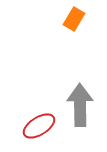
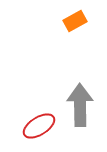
orange rectangle: moved 1 px right, 2 px down; rotated 30 degrees clockwise
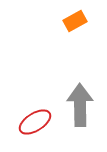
red ellipse: moved 4 px left, 4 px up
